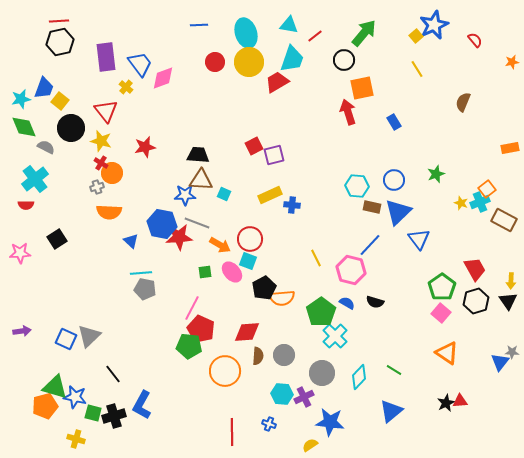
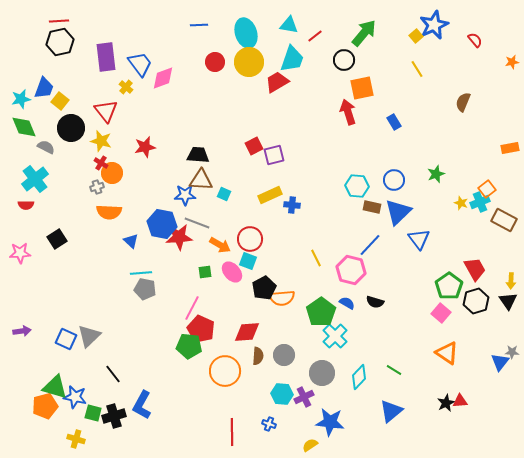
green pentagon at (442, 287): moved 7 px right, 1 px up
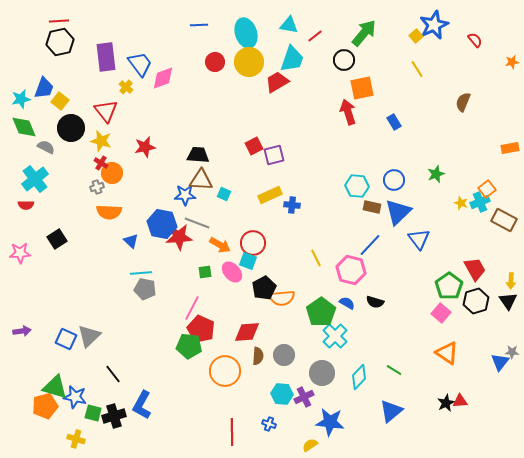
red circle at (250, 239): moved 3 px right, 4 px down
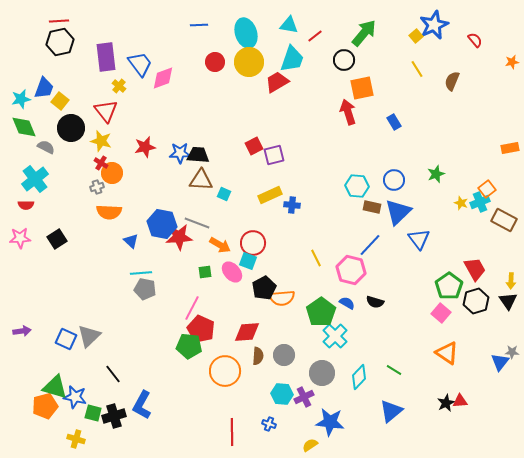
yellow cross at (126, 87): moved 7 px left, 1 px up
brown semicircle at (463, 102): moved 11 px left, 21 px up
blue star at (185, 195): moved 5 px left, 42 px up
pink star at (20, 253): moved 15 px up
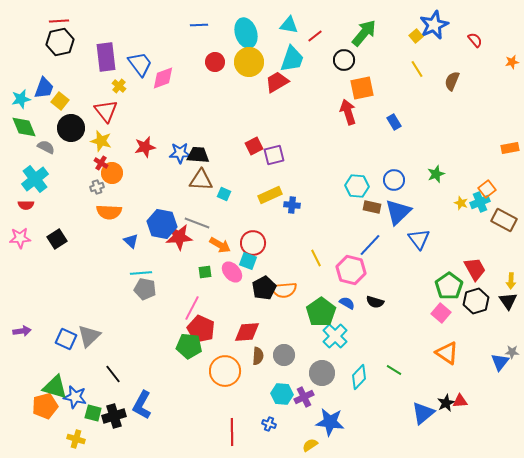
orange semicircle at (282, 298): moved 2 px right, 8 px up
blue triangle at (391, 411): moved 32 px right, 2 px down
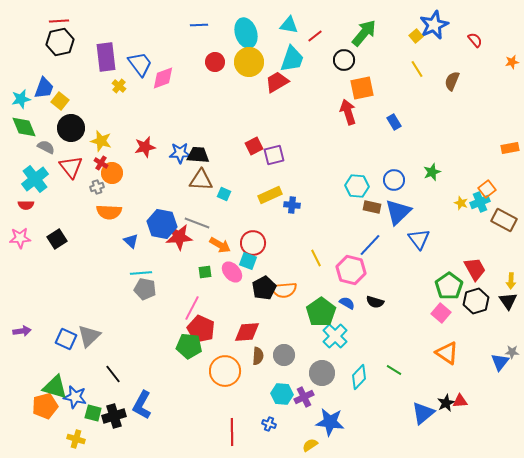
red triangle at (106, 111): moved 35 px left, 56 px down
green star at (436, 174): moved 4 px left, 2 px up
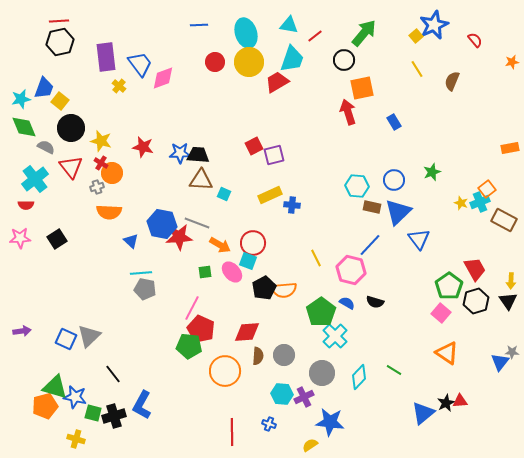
red star at (145, 147): moved 2 px left; rotated 25 degrees clockwise
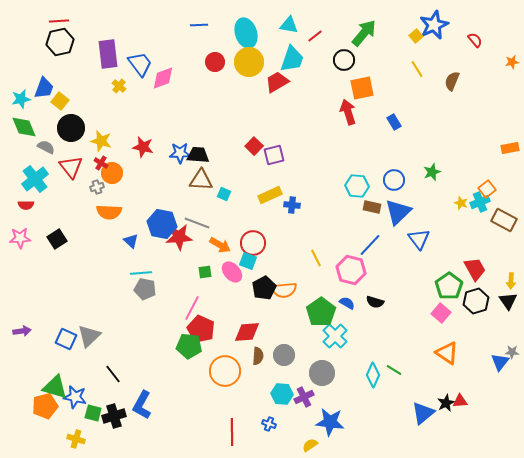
purple rectangle at (106, 57): moved 2 px right, 3 px up
red square at (254, 146): rotated 18 degrees counterclockwise
cyan diamond at (359, 377): moved 14 px right, 2 px up; rotated 20 degrees counterclockwise
